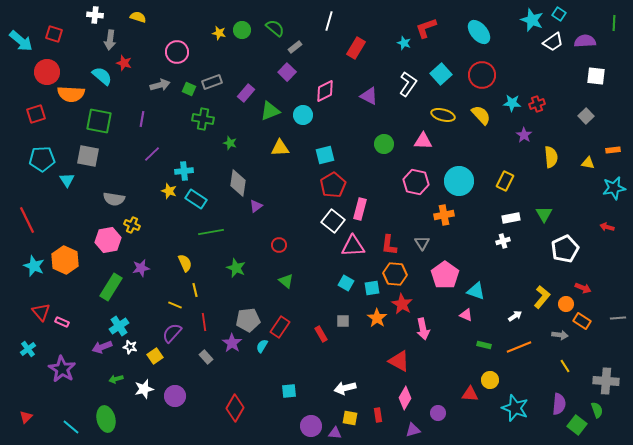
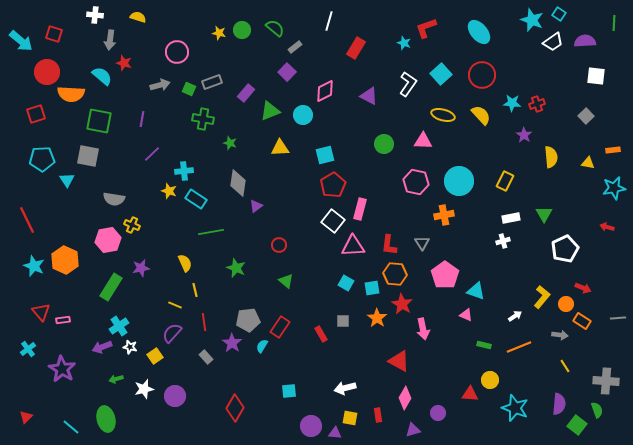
pink rectangle at (62, 322): moved 1 px right, 2 px up; rotated 32 degrees counterclockwise
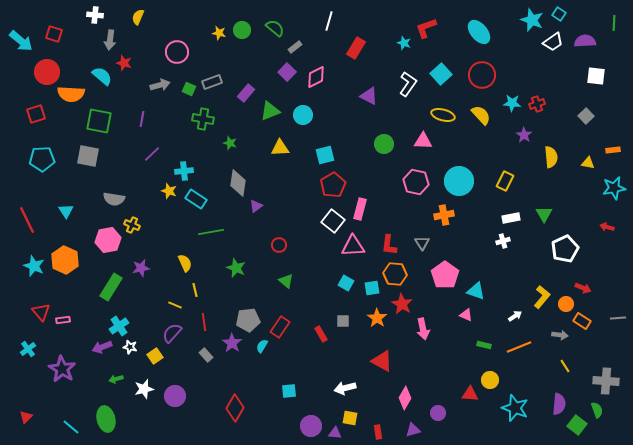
yellow semicircle at (138, 17): rotated 84 degrees counterclockwise
pink diamond at (325, 91): moved 9 px left, 14 px up
cyan triangle at (67, 180): moved 1 px left, 31 px down
gray rectangle at (206, 357): moved 2 px up
red triangle at (399, 361): moved 17 px left
red rectangle at (378, 415): moved 17 px down
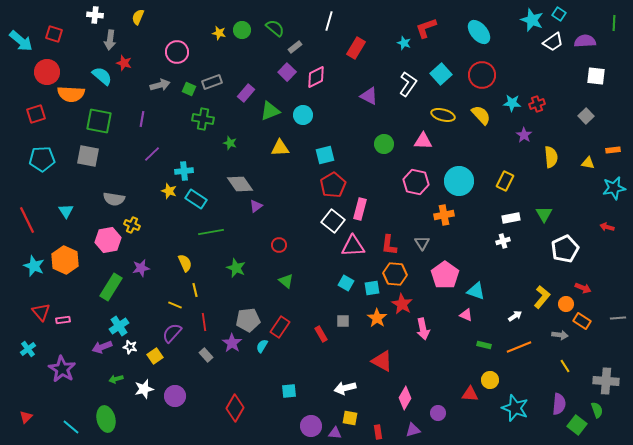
gray diamond at (238, 183): moved 2 px right, 1 px down; rotated 44 degrees counterclockwise
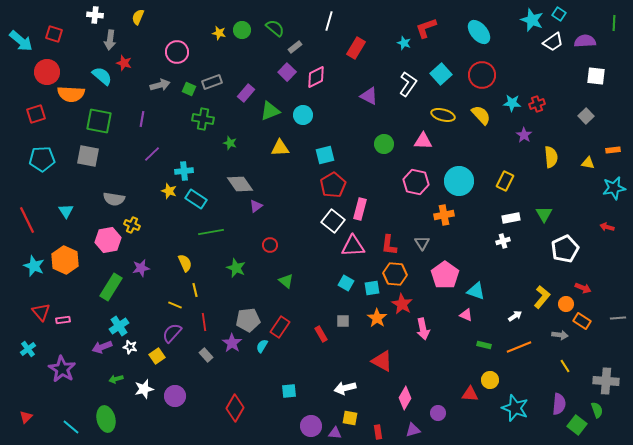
red circle at (279, 245): moved 9 px left
yellow square at (155, 356): moved 2 px right
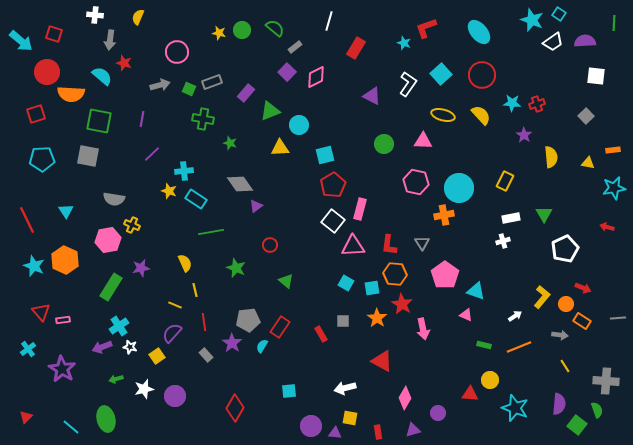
purple triangle at (369, 96): moved 3 px right
cyan circle at (303, 115): moved 4 px left, 10 px down
cyan circle at (459, 181): moved 7 px down
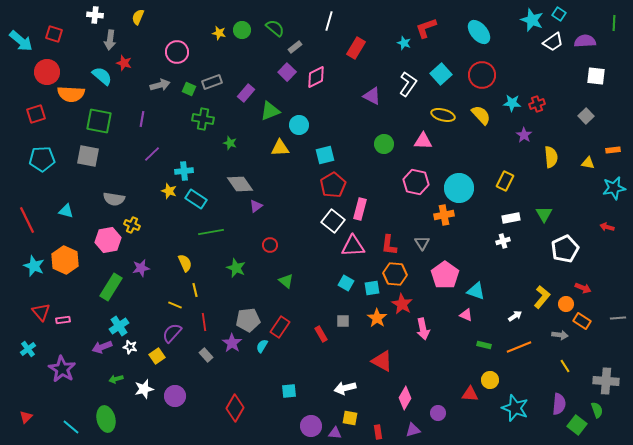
cyan triangle at (66, 211): rotated 42 degrees counterclockwise
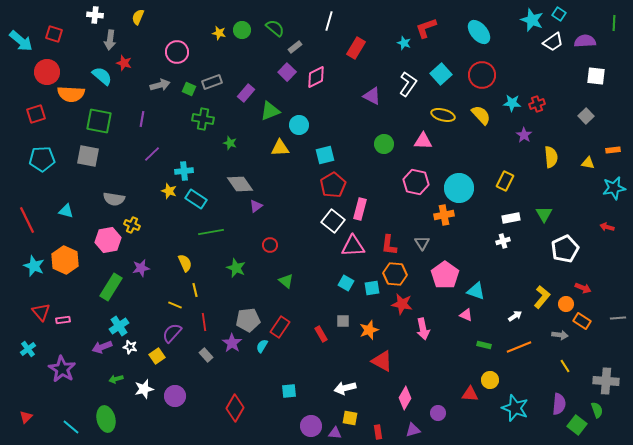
red star at (402, 304): rotated 20 degrees counterclockwise
orange star at (377, 318): moved 8 px left, 12 px down; rotated 18 degrees clockwise
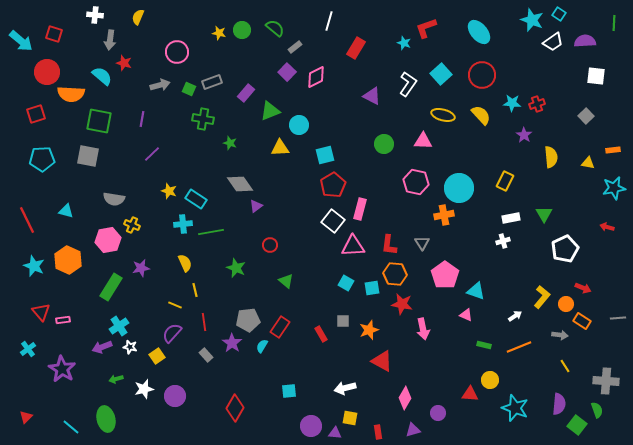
cyan cross at (184, 171): moved 1 px left, 53 px down
orange hexagon at (65, 260): moved 3 px right
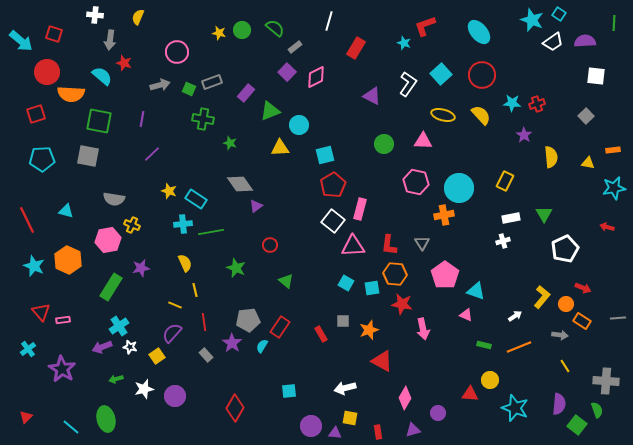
red L-shape at (426, 28): moved 1 px left, 2 px up
